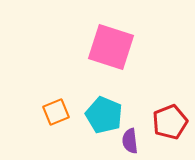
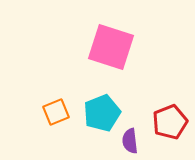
cyan pentagon: moved 2 px left, 2 px up; rotated 27 degrees clockwise
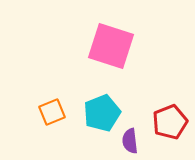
pink square: moved 1 px up
orange square: moved 4 px left
